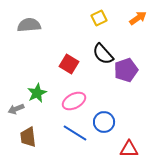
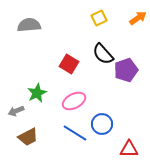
gray arrow: moved 2 px down
blue circle: moved 2 px left, 2 px down
brown trapezoid: rotated 110 degrees counterclockwise
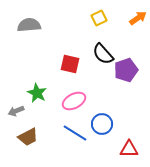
red square: moved 1 px right; rotated 18 degrees counterclockwise
green star: rotated 18 degrees counterclockwise
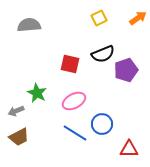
black semicircle: rotated 70 degrees counterclockwise
brown trapezoid: moved 9 px left
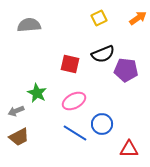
purple pentagon: rotated 25 degrees clockwise
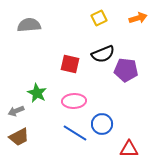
orange arrow: rotated 18 degrees clockwise
pink ellipse: rotated 25 degrees clockwise
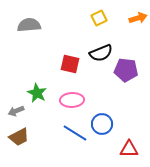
black semicircle: moved 2 px left, 1 px up
pink ellipse: moved 2 px left, 1 px up
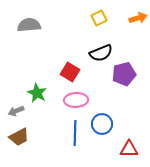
red square: moved 8 px down; rotated 18 degrees clockwise
purple pentagon: moved 2 px left, 4 px down; rotated 20 degrees counterclockwise
pink ellipse: moved 4 px right
blue line: rotated 60 degrees clockwise
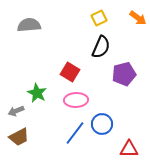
orange arrow: rotated 54 degrees clockwise
black semicircle: moved 6 px up; rotated 45 degrees counterclockwise
blue line: rotated 35 degrees clockwise
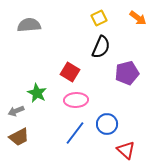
purple pentagon: moved 3 px right, 1 px up
blue circle: moved 5 px right
red triangle: moved 3 px left, 1 px down; rotated 42 degrees clockwise
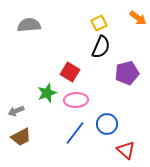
yellow square: moved 5 px down
green star: moved 10 px right; rotated 24 degrees clockwise
brown trapezoid: moved 2 px right
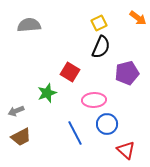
pink ellipse: moved 18 px right
blue line: rotated 65 degrees counterclockwise
